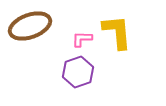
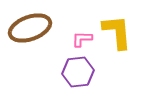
brown ellipse: moved 2 px down
purple hexagon: rotated 12 degrees clockwise
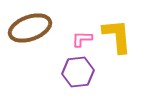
yellow L-shape: moved 4 px down
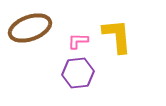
pink L-shape: moved 4 px left, 2 px down
purple hexagon: moved 1 px down
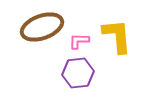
brown ellipse: moved 12 px right, 1 px up
pink L-shape: moved 1 px right
